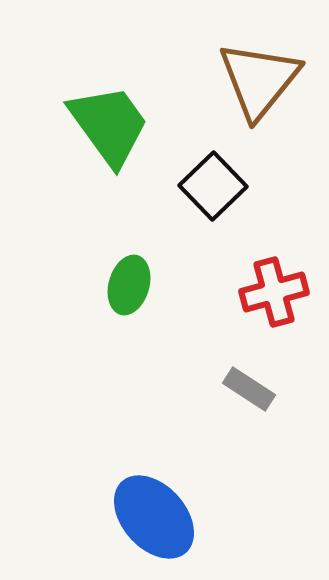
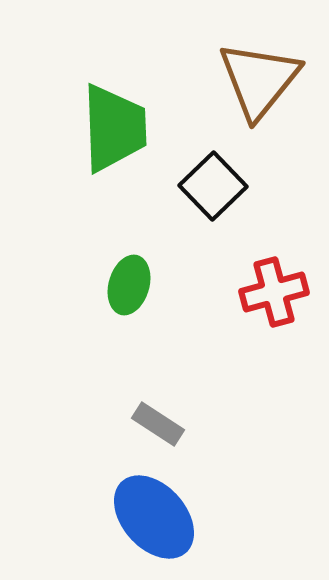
green trapezoid: moved 5 px right, 3 px down; rotated 34 degrees clockwise
gray rectangle: moved 91 px left, 35 px down
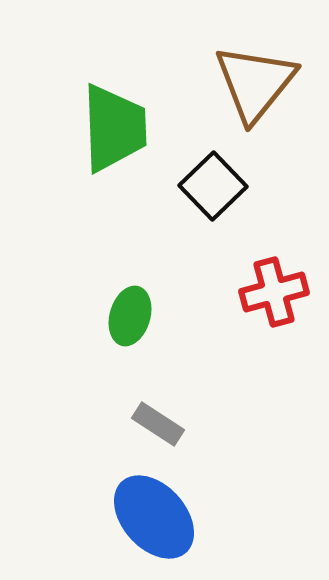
brown triangle: moved 4 px left, 3 px down
green ellipse: moved 1 px right, 31 px down
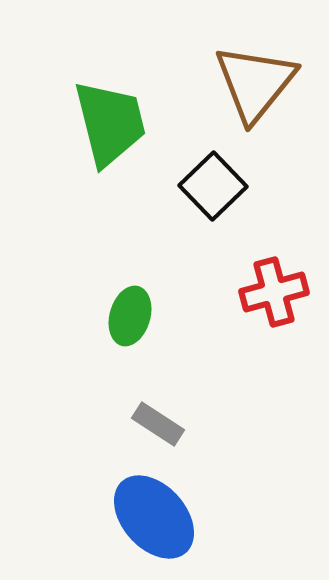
green trapezoid: moved 4 px left, 5 px up; rotated 12 degrees counterclockwise
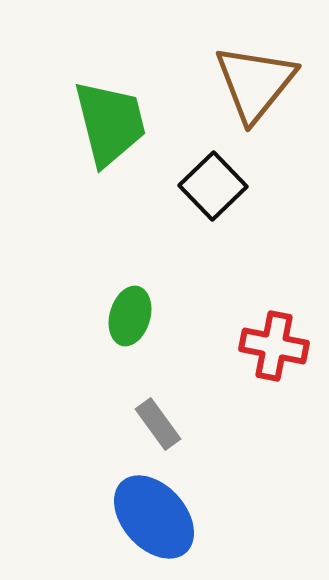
red cross: moved 54 px down; rotated 26 degrees clockwise
gray rectangle: rotated 21 degrees clockwise
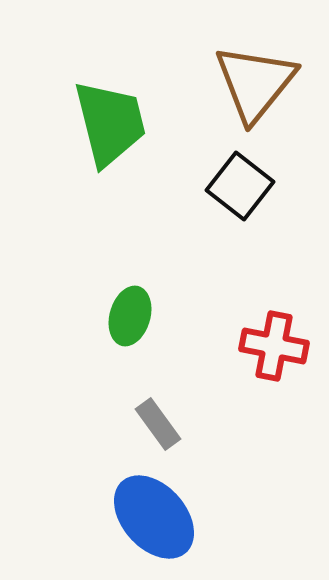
black square: moved 27 px right; rotated 8 degrees counterclockwise
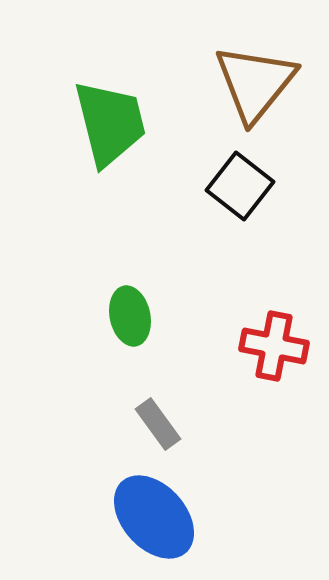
green ellipse: rotated 28 degrees counterclockwise
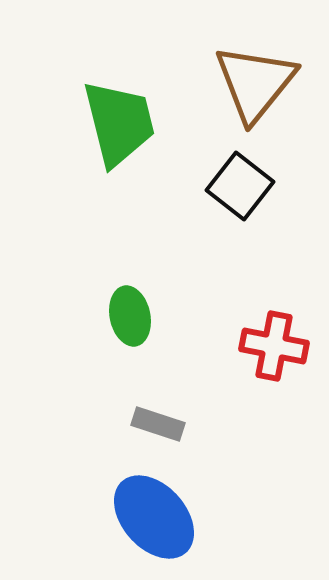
green trapezoid: moved 9 px right
gray rectangle: rotated 36 degrees counterclockwise
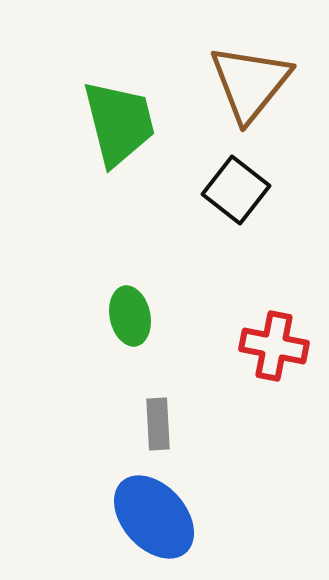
brown triangle: moved 5 px left
black square: moved 4 px left, 4 px down
gray rectangle: rotated 69 degrees clockwise
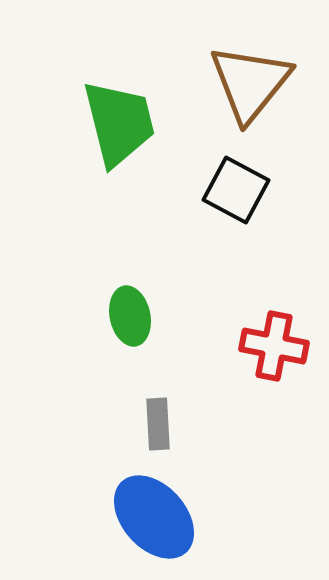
black square: rotated 10 degrees counterclockwise
